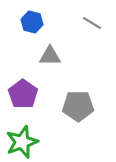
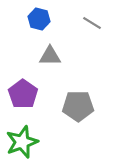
blue hexagon: moved 7 px right, 3 px up
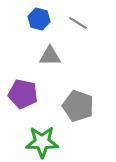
gray line: moved 14 px left
purple pentagon: rotated 24 degrees counterclockwise
gray pentagon: rotated 20 degrees clockwise
green star: moved 20 px right; rotated 20 degrees clockwise
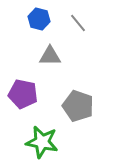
gray line: rotated 18 degrees clockwise
green star: rotated 12 degrees clockwise
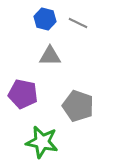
blue hexagon: moved 6 px right
gray line: rotated 24 degrees counterclockwise
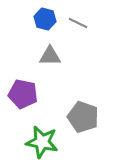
gray pentagon: moved 5 px right, 11 px down
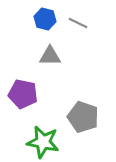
green star: moved 1 px right
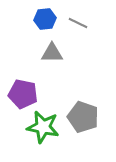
blue hexagon: rotated 20 degrees counterclockwise
gray triangle: moved 2 px right, 3 px up
green star: moved 15 px up
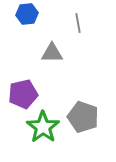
blue hexagon: moved 18 px left, 5 px up
gray line: rotated 54 degrees clockwise
purple pentagon: rotated 24 degrees counterclockwise
green star: rotated 24 degrees clockwise
